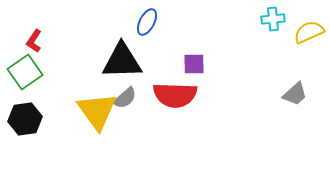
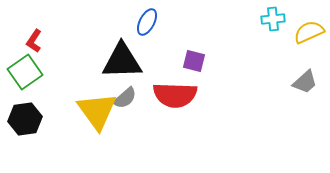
purple square: moved 3 px up; rotated 15 degrees clockwise
gray trapezoid: moved 10 px right, 12 px up
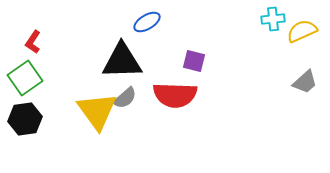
blue ellipse: rotated 32 degrees clockwise
yellow semicircle: moved 7 px left, 1 px up
red L-shape: moved 1 px left, 1 px down
green square: moved 6 px down
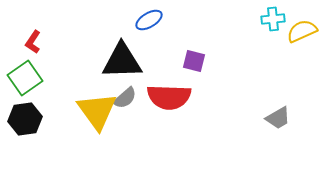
blue ellipse: moved 2 px right, 2 px up
gray trapezoid: moved 27 px left, 36 px down; rotated 12 degrees clockwise
red semicircle: moved 6 px left, 2 px down
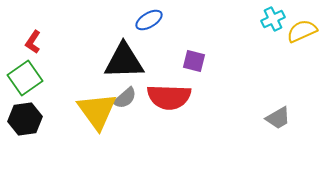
cyan cross: rotated 20 degrees counterclockwise
black triangle: moved 2 px right
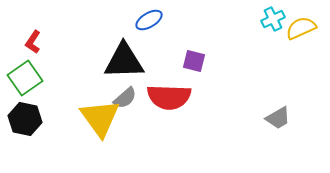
yellow semicircle: moved 1 px left, 3 px up
yellow triangle: moved 3 px right, 7 px down
black hexagon: rotated 20 degrees clockwise
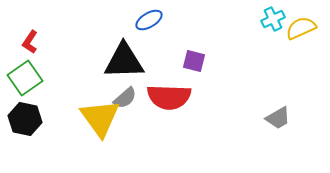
red L-shape: moved 3 px left
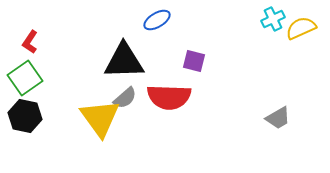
blue ellipse: moved 8 px right
black hexagon: moved 3 px up
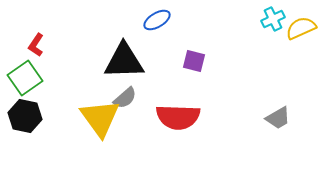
red L-shape: moved 6 px right, 3 px down
red semicircle: moved 9 px right, 20 px down
